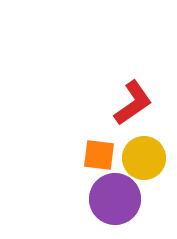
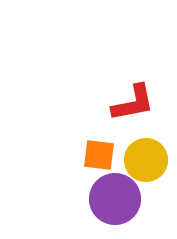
red L-shape: rotated 24 degrees clockwise
yellow circle: moved 2 px right, 2 px down
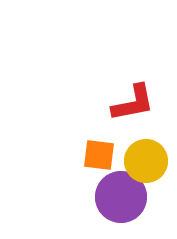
yellow circle: moved 1 px down
purple circle: moved 6 px right, 2 px up
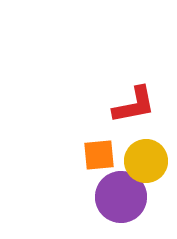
red L-shape: moved 1 px right, 2 px down
orange square: rotated 12 degrees counterclockwise
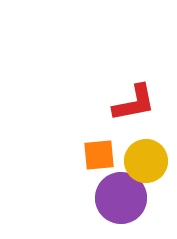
red L-shape: moved 2 px up
purple circle: moved 1 px down
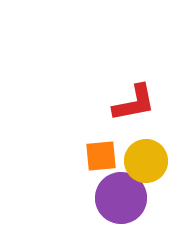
orange square: moved 2 px right, 1 px down
